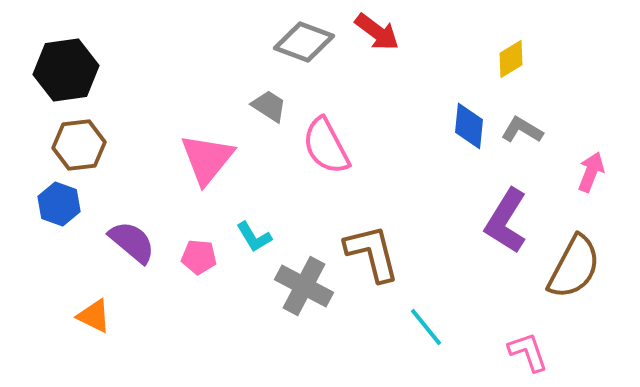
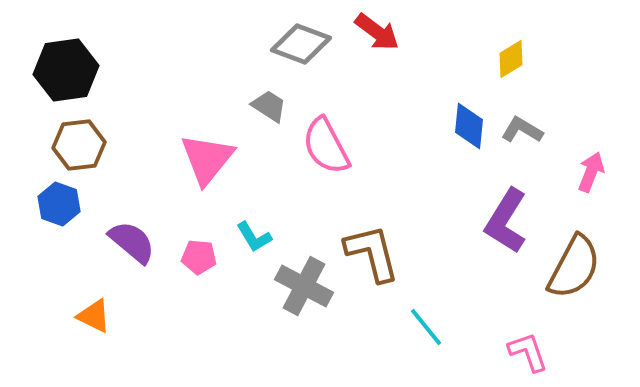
gray diamond: moved 3 px left, 2 px down
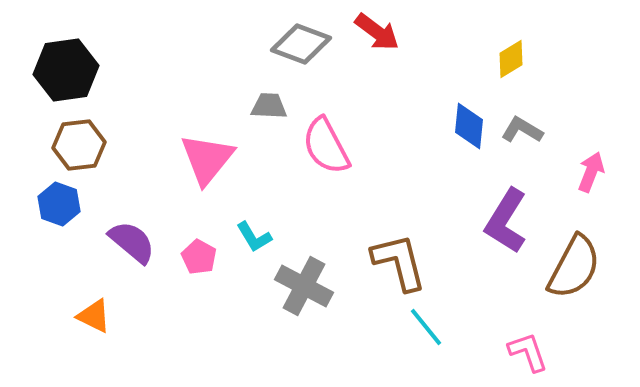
gray trapezoid: rotated 30 degrees counterclockwise
brown L-shape: moved 27 px right, 9 px down
pink pentagon: rotated 24 degrees clockwise
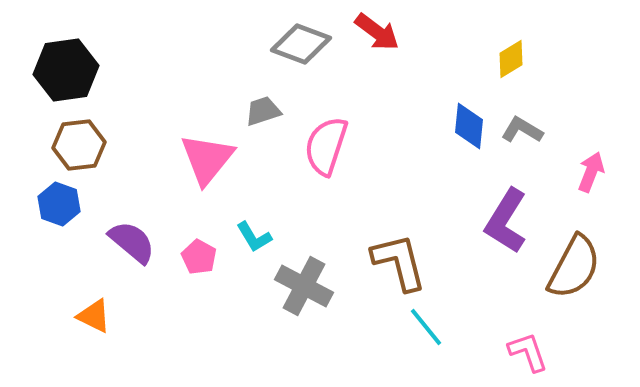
gray trapezoid: moved 6 px left, 5 px down; rotated 21 degrees counterclockwise
pink semicircle: rotated 46 degrees clockwise
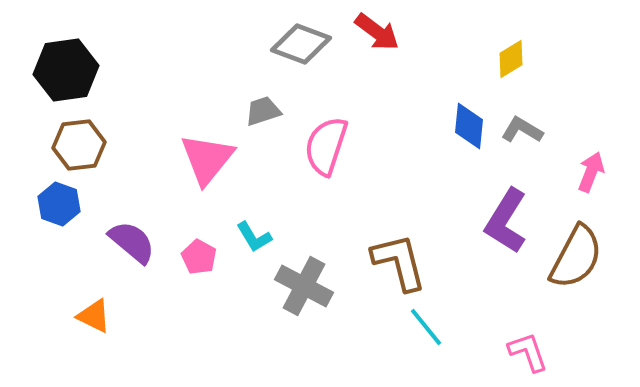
brown semicircle: moved 2 px right, 10 px up
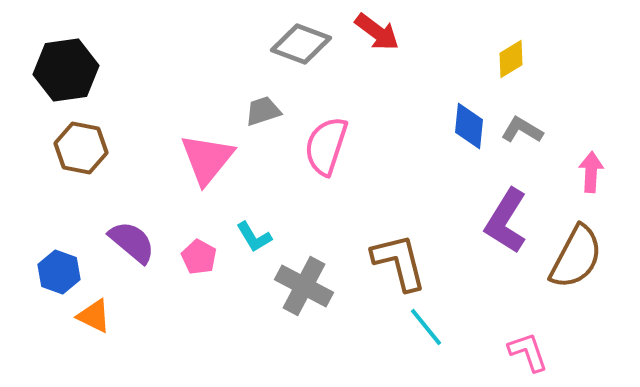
brown hexagon: moved 2 px right, 3 px down; rotated 18 degrees clockwise
pink arrow: rotated 18 degrees counterclockwise
blue hexagon: moved 68 px down
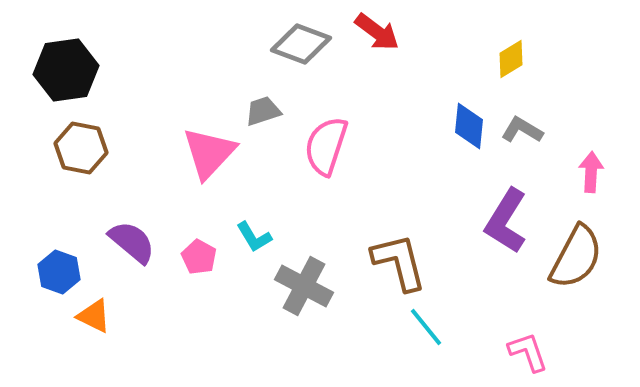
pink triangle: moved 2 px right, 6 px up; rotated 4 degrees clockwise
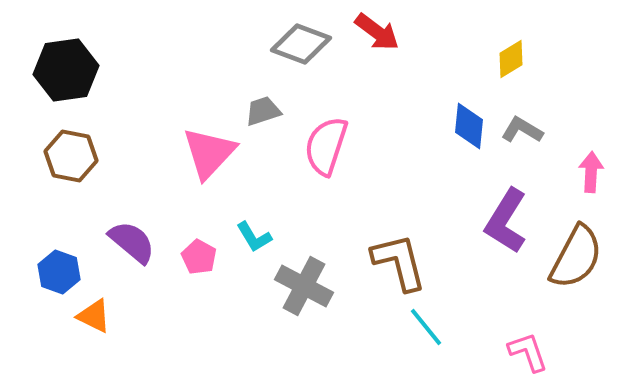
brown hexagon: moved 10 px left, 8 px down
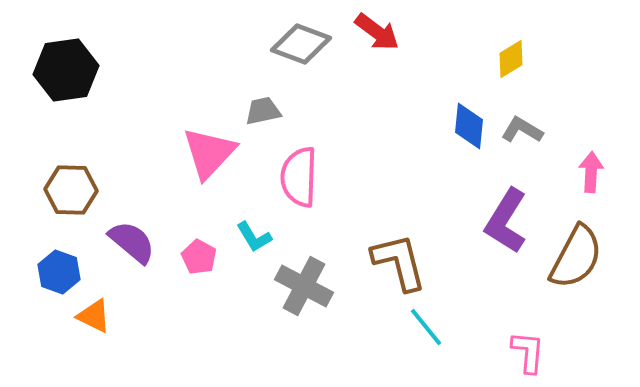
gray trapezoid: rotated 6 degrees clockwise
pink semicircle: moved 27 px left, 31 px down; rotated 16 degrees counterclockwise
brown hexagon: moved 34 px down; rotated 9 degrees counterclockwise
pink L-shape: rotated 24 degrees clockwise
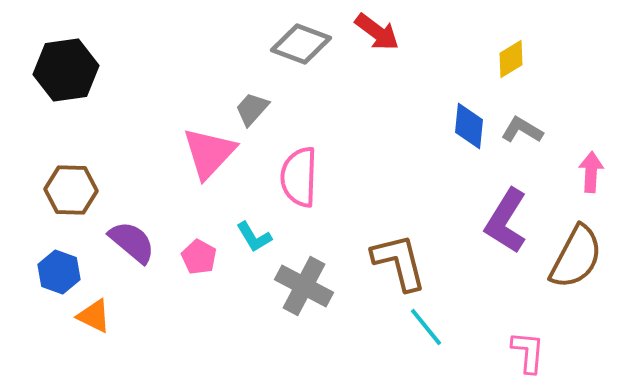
gray trapezoid: moved 11 px left, 2 px up; rotated 36 degrees counterclockwise
